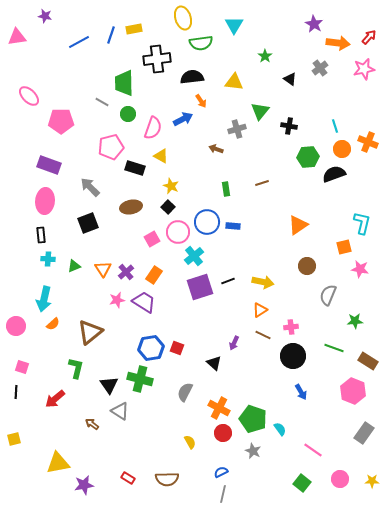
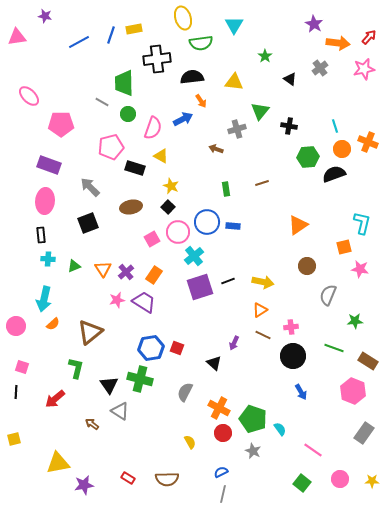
pink pentagon at (61, 121): moved 3 px down
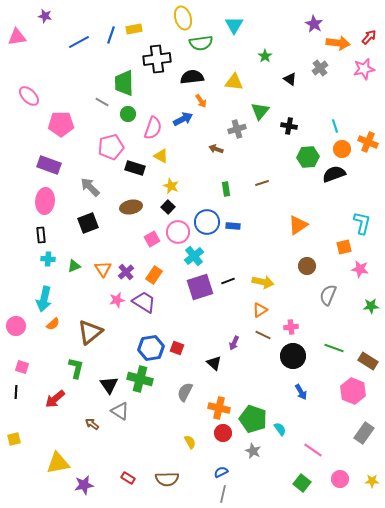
green star at (355, 321): moved 16 px right, 15 px up
orange cross at (219, 408): rotated 15 degrees counterclockwise
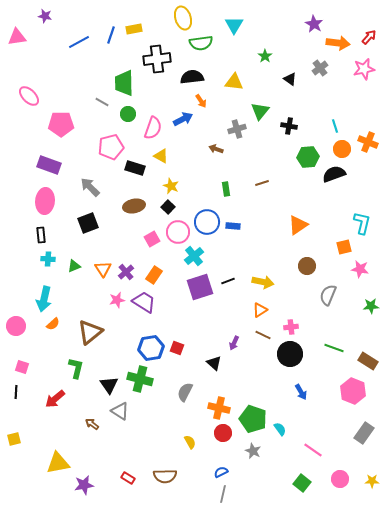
brown ellipse at (131, 207): moved 3 px right, 1 px up
black circle at (293, 356): moved 3 px left, 2 px up
brown semicircle at (167, 479): moved 2 px left, 3 px up
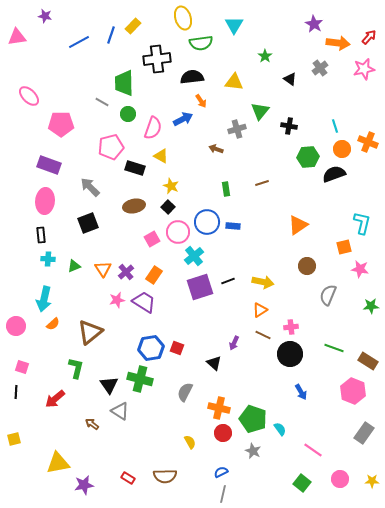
yellow rectangle at (134, 29): moved 1 px left, 3 px up; rotated 35 degrees counterclockwise
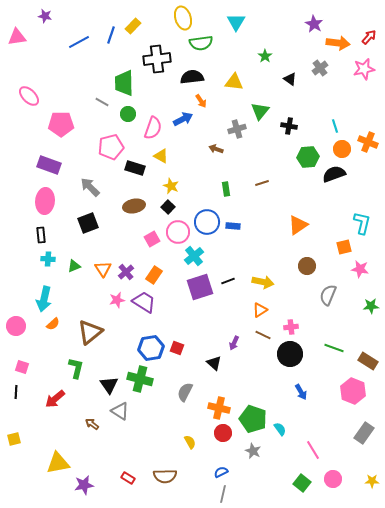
cyan triangle at (234, 25): moved 2 px right, 3 px up
pink line at (313, 450): rotated 24 degrees clockwise
pink circle at (340, 479): moved 7 px left
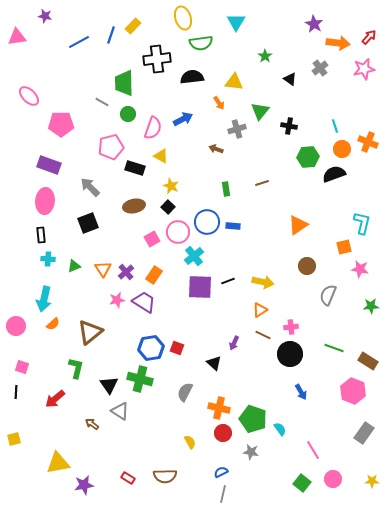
orange arrow at (201, 101): moved 18 px right, 2 px down
purple square at (200, 287): rotated 20 degrees clockwise
gray star at (253, 451): moved 2 px left, 1 px down; rotated 14 degrees counterclockwise
